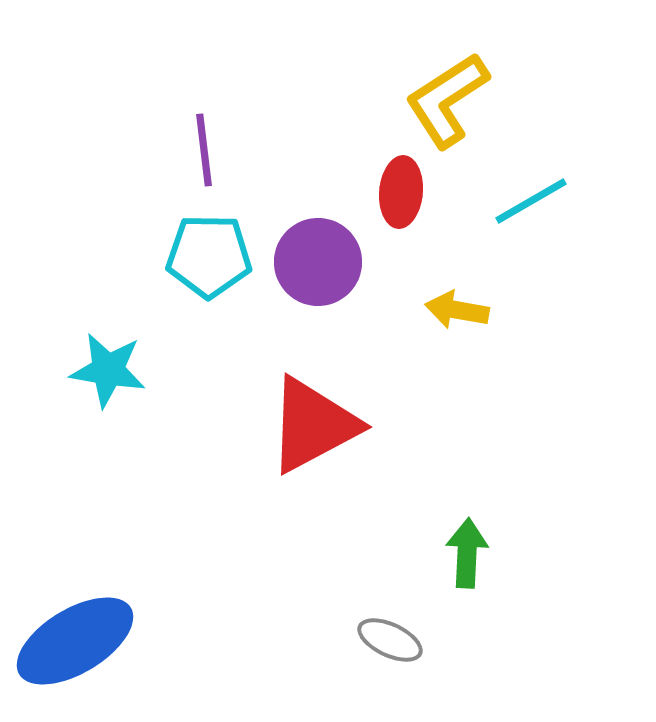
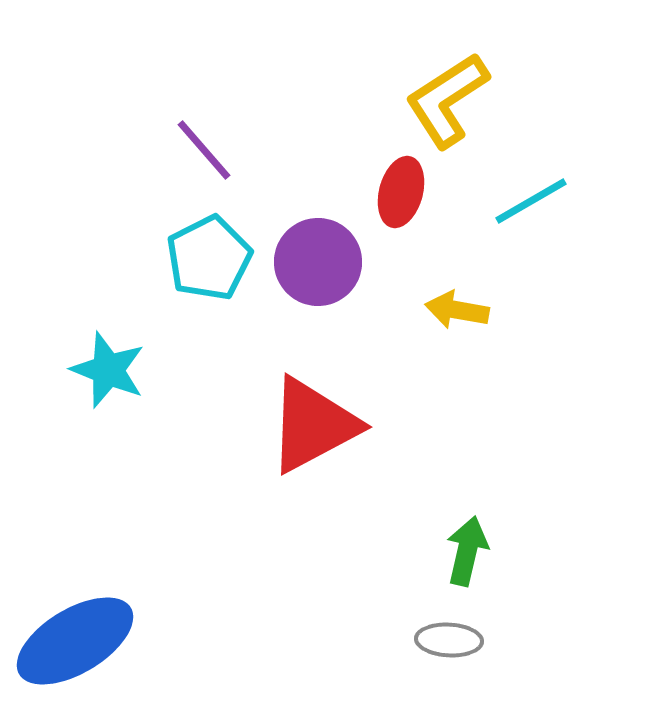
purple line: rotated 34 degrees counterclockwise
red ellipse: rotated 10 degrees clockwise
cyan pentagon: moved 2 px down; rotated 28 degrees counterclockwise
cyan star: rotated 12 degrees clockwise
green arrow: moved 2 px up; rotated 10 degrees clockwise
gray ellipse: moved 59 px right; rotated 22 degrees counterclockwise
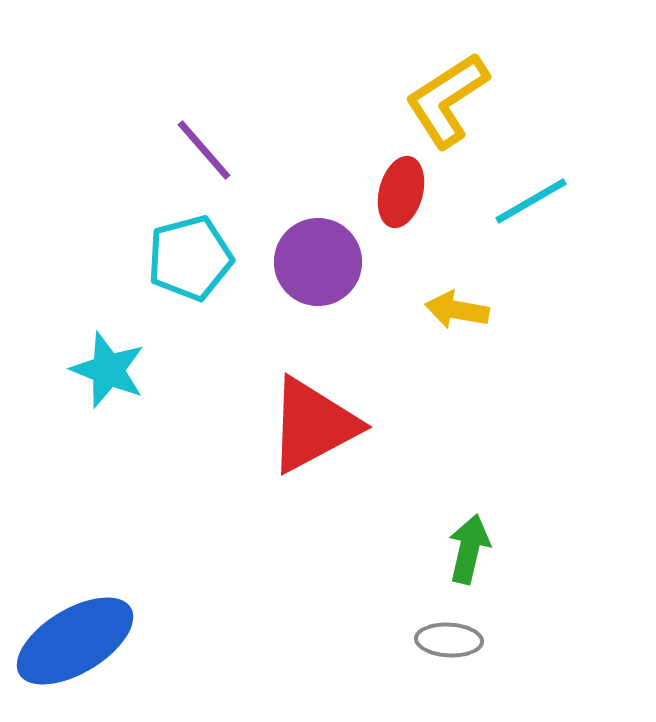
cyan pentagon: moved 19 px left; rotated 12 degrees clockwise
green arrow: moved 2 px right, 2 px up
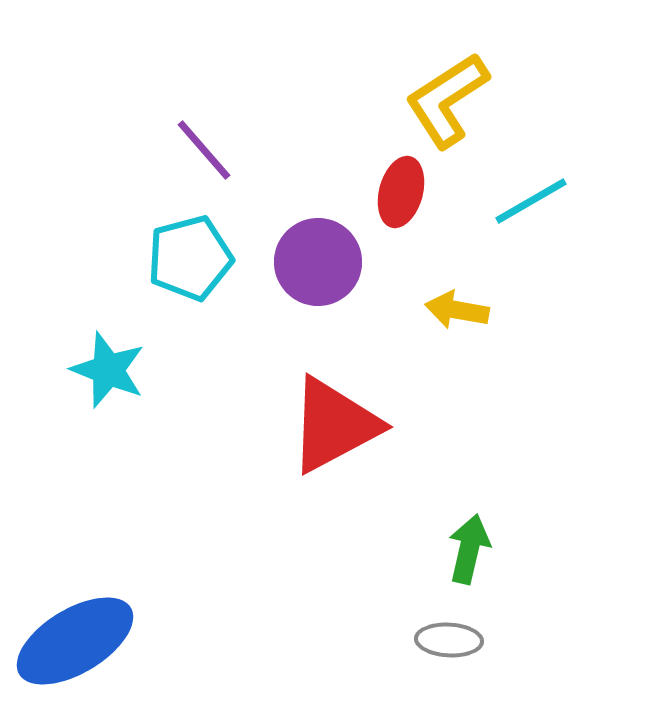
red triangle: moved 21 px right
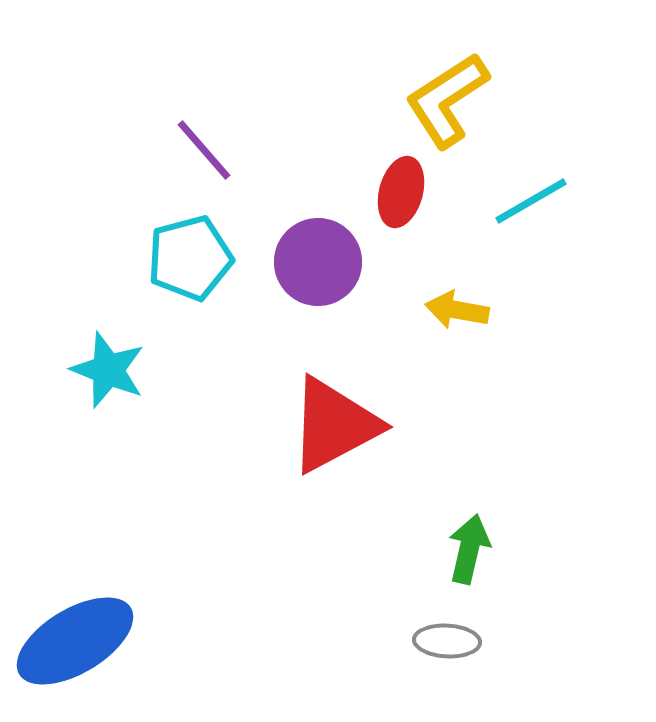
gray ellipse: moved 2 px left, 1 px down
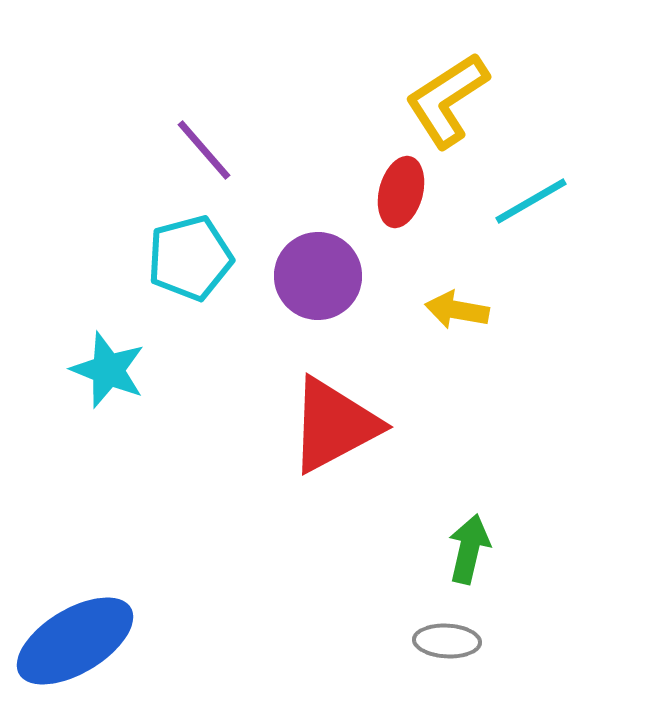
purple circle: moved 14 px down
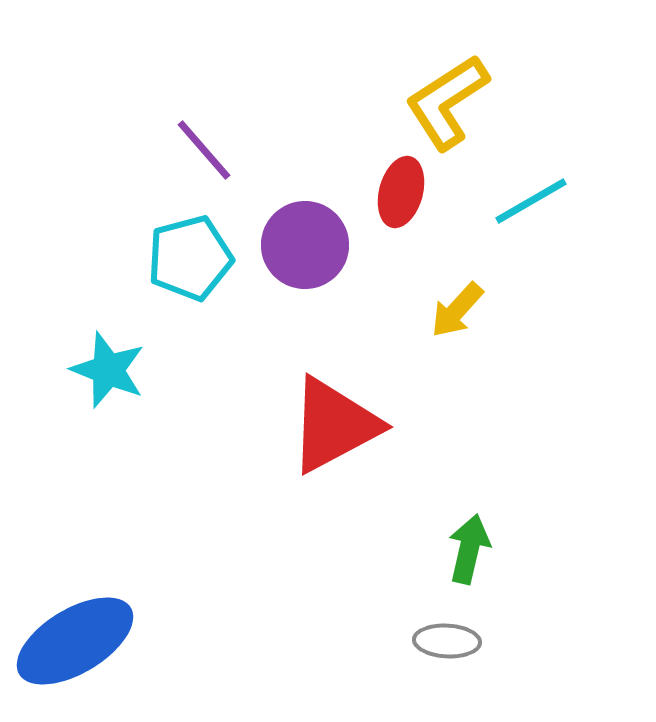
yellow L-shape: moved 2 px down
purple circle: moved 13 px left, 31 px up
yellow arrow: rotated 58 degrees counterclockwise
